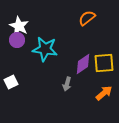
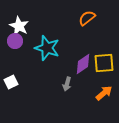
purple circle: moved 2 px left, 1 px down
cyan star: moved 2 px right, 1 px up; rotated 10 degrees clockwise
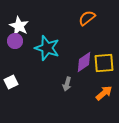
purple diamond: moved 1 px right, 2 px up
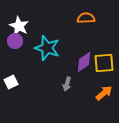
orange semicircle: moved 1 px left; rotated 36 degrees clockwise
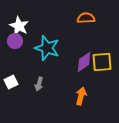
yellow square: moved 2 px left, 1 px up
gray arrow: moved 28 px left
orange arrow: moved 23 px left, 3 px down; rotated 36 degrees counterclockwise
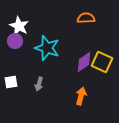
yellow square: rotated 30 degrees clockwise
white square: rotated 16 degrees clockwise
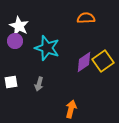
yellow square: moved 1 px right, 1 px up; rotated 30 degrees clockwise
orange arrow: moved 10 px left, 13 px down
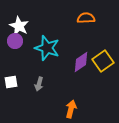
purple diamond: moved 3 px left
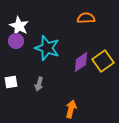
purple circle: moved 1 px right
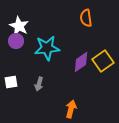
orange semicircle: rotated 96 degrees counterclockwise
cyan star: rotated 25 degrees counterclockwise
